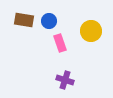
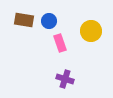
purple cross: moved 1 px up
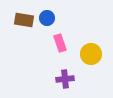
blue circle: moved 2 px left, 3 px up
yellow circle: moved 23 px down
purple cross: rotated 24 degrees counterclockwise
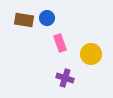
purple cross: moved 1 px up; rotated 24 degrees clockwise
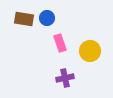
brown rectangle: moved 1 px up
yellow circle: moved 1 px left, 3 px up
purple cross: rotated 30 degrees counterclockwise
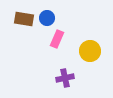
pink rectangle: moved 3 px left, 4 px up; rotated 42 degrees clockwise
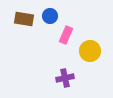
blue circle: moved 3 px right, 2 px up
pink rectangle: moved 9 px right, 4 px up
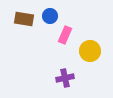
pink rectangle: moved 1 px left
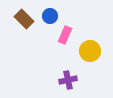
brown rectangle: rotated 36 degrees clockwise
purple cross: moved 3 px right, 2 px down
